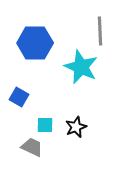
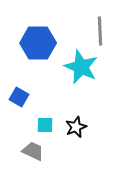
blue hexagon: moved 3 px right
gray trapezoid: moved 1 px right, 4 px down
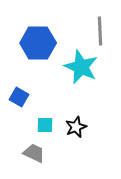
gray trapezoid: moved 1 px right, 2 px down
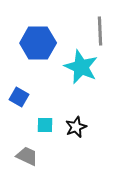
gray trapezoid: moved 7 px left, 3 px down
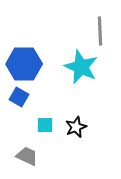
blue hexagon: moved 14 px left, 21 px down
